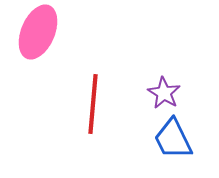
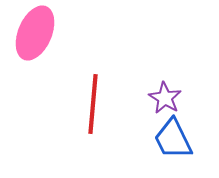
pink ellipse: moved 3 px left, 1 px down
purple star: moved 1 px right, 5 px down
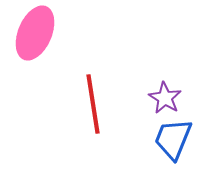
red line: rotated 14 degrees counterclockwise
blue trapezoid: rotated 48 degrees clockwise
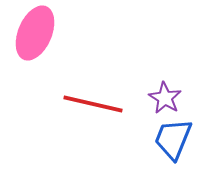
red line: rotated 68 degrees counterclockwise
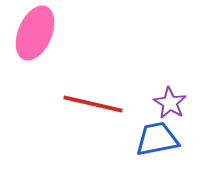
purple star: moved 5 px right, 5 px down
blue trapezoid: moved 16 px left; rotated 57 degrees clockwise
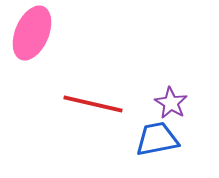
pink ellipse: moved 3 px left
purple star: moved 1 px right
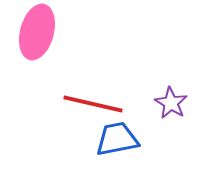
pink ellipse: moved 5 px right, 1 px up; rotated 8 degrees counterclockwise
blue trapezoid: moved 40 px left
